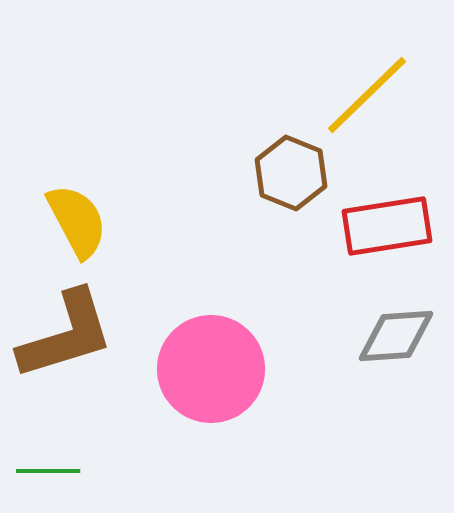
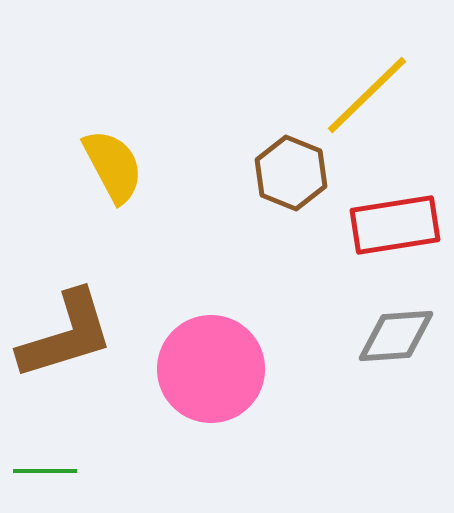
yellow semicircle: moved 36 px right, 55 px up
red rectangle: moved 8 px right, 1 px up
green line: moved 3 px left
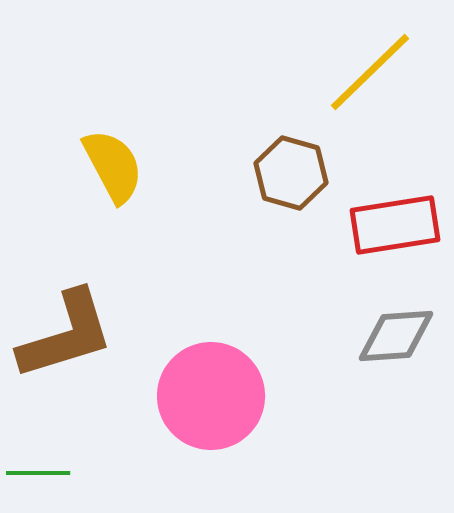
yellow line: moved 3 px right, 23 px up
brown hexagon: rotated 6 degrees counterclockwise
pink circle: moved 27 px down
green line: moved 7 px left, 2 px down
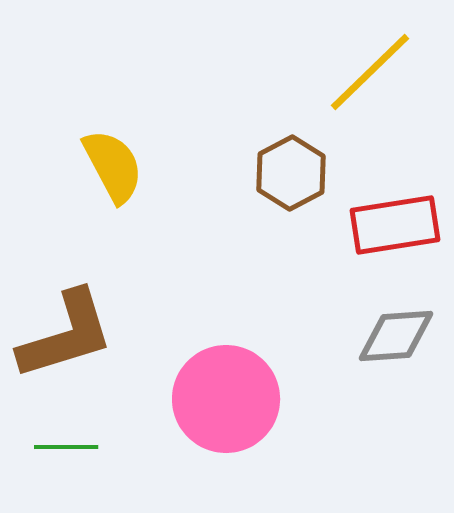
brown hexagon: rotated 16 degrees clockwise
pink circle: moved 15 px right, 3 px down
green line: moved 28 px right, 26 px up
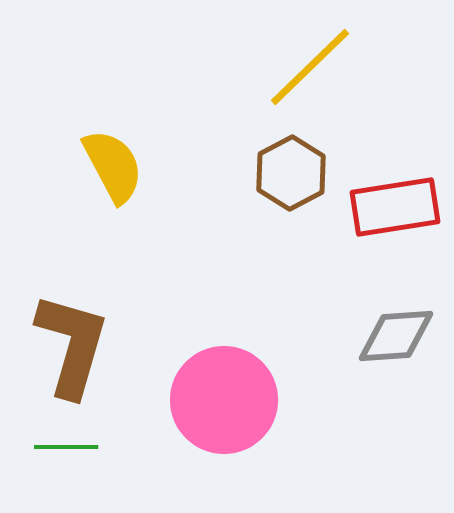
yellow line: moved 60 px left, 5 px up
red rectangle: moved 18 px up
brown L-shape: moved 6 px right, 10 px down; rotated 57 degrees counterclockwise
pink circle: moved 2 px left, 1 px down
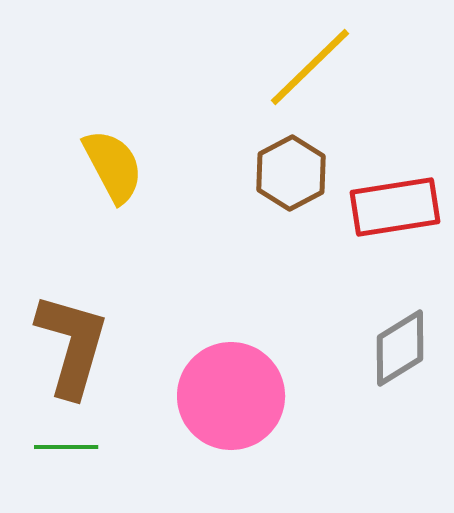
gray diamond: moved 4 px right, 12 px down; rotated 28 degrees counterclockwise
pink circle: moved 7 px right, 4 px up
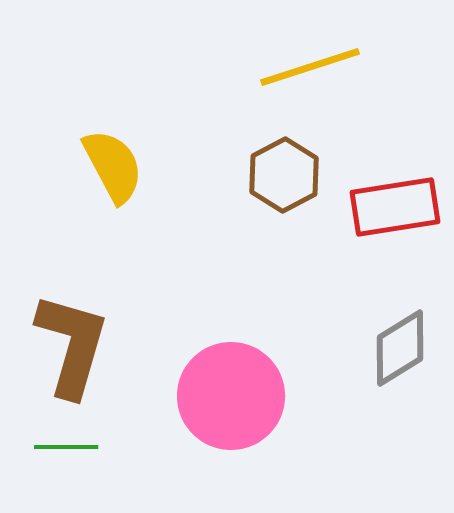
yellow line: rotated 26 degrees clockwise
brown hexagon: moved 7 px left, 2 px down
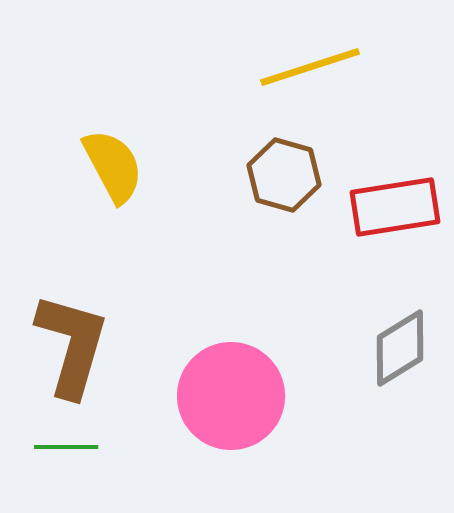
brown hexagon: rotated 16 degrees counterclockwise
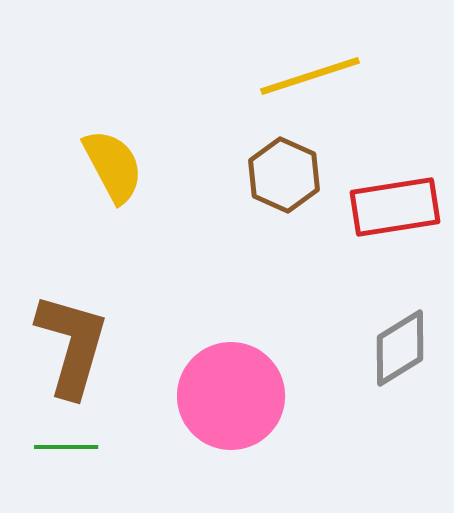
yellow line: moved 9 px down
brown hexagon: rotated 8 degrees clockwise
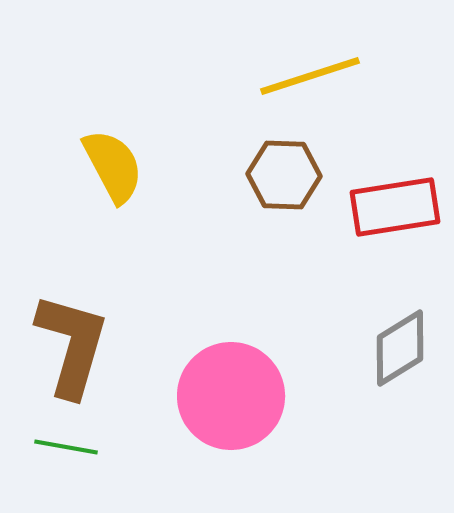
brown hexagon: rotated 22 degrees counterclockwise
green line: rotated 10 degrees clockwise
